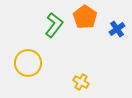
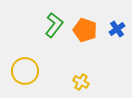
orange pentagon: moved 13 px down; rotated 15 degrees counterclockwise
yellow circle: moved 3 px left, 8 px down
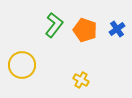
yellow circle: moved 3 px left, 6 px up
yellow cross: moved 2 px up
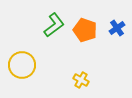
green L-shape: rotated 15 degrees clockwise
blue cross: moved 1 px up
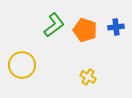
blue cross: moved 1 px left, 1 px up; rotated 28 degrees clockwise
yellow cross: moved 7 px right, 3 px up
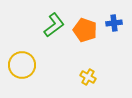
blue cross: moved 2 px left, 4 px up
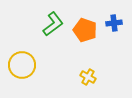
green L-shape: moved 1 px left, 1 px up
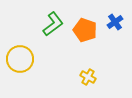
blue cross: moved 1 px right, 1 px up; rotated 28 degrees counterclockwise
yellow circle: moved 2 px left, 6 px up
